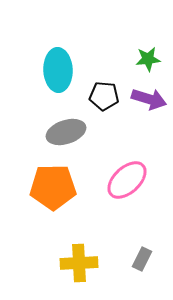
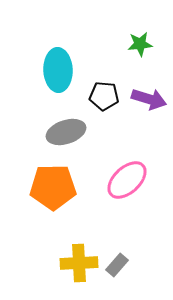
green star: moved 8 px left, 15 px up
gray rectangle: moved 25 px left, 6 px down; rotated 15 degrees clockwise
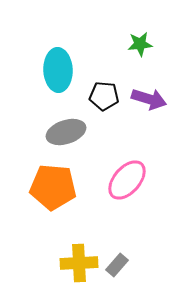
pink ellipse: rotated 6 degrees counterclockwise
orange pentagon: rotated 6 degrees clockwise
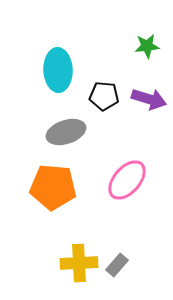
green star: moved 7 px right, 2 px down
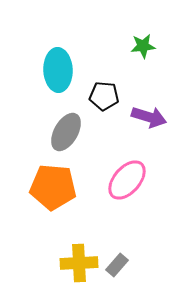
green star: moved 4 px left
purple arrow: moved 18 px down
gray ellipse: rotated 42 degrees counterclockwise
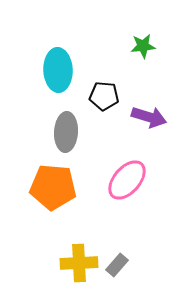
gray ellipse: rotated 27 degrees counterclockwise
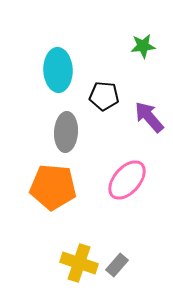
purple arrow: rotated 148 degrees counterclockwise
yellow cross: rotated 21 degrees clockwise
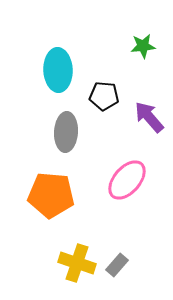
orange pentagon: moved 2 px left, 8 px down
yellow cross: moved 2 px left
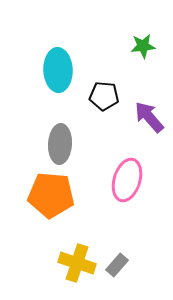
gray ellipse: moved 6 px left, 12 px down
pink ellipse: rotated 24 degrees counterclockwise
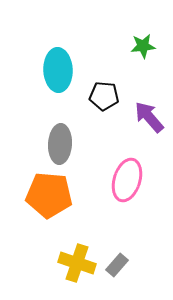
orange pentagon: moved 2 px left
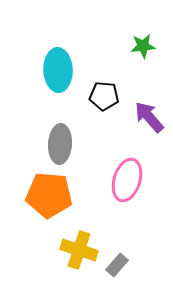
yellow cross: moved 2 px right, 13 px up
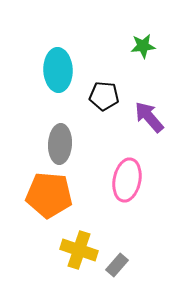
pink ellipse: rotated 6 degrees counterclockwise
